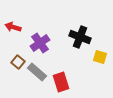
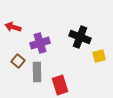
purple cross: rotated 18 degrees clockwise
yellow square: moved 1 px left, 1 px up; rotated 32 degrees counterclockwise
brown square: moved 1 px up
gray rectangle: rotated 48 degrees clockwise
red rectangle: moved 1 px left, 3 px down
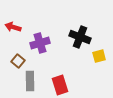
gray rectangle: moved 7 px left, 9 px down
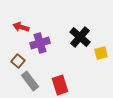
red arrow: moved 8 px right
black cross: rotated 20 degrees clockwise
yellow square: moved 2 px right, 3 px up
gray rectangle: rotated 36 degrees counterclockwise
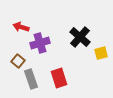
gray rectangle: moved 1 px right, 2 px up; rotated 18 degrees clockwise
red rectangle: moved 1 px left, 7 px up
